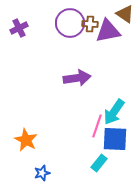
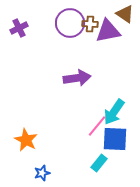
pink line: rotated 20 degrees clockwise
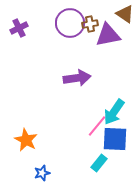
brown cross: rotated 14 degrees counterclockwise
purple triangle: moved 4 px down
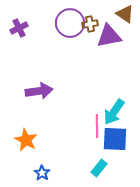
purple triangle: moved 1 px right, 1 px down
purple arrow: moved 38 px left, 13 px down
pink line: rotated 40 degrees counterclockwise
cyan rectangle: moved 5 px down
blue star: rotated 21 degrees counterclockwise
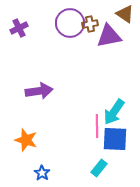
orange star: rotated 10 degrees counterclockwise
